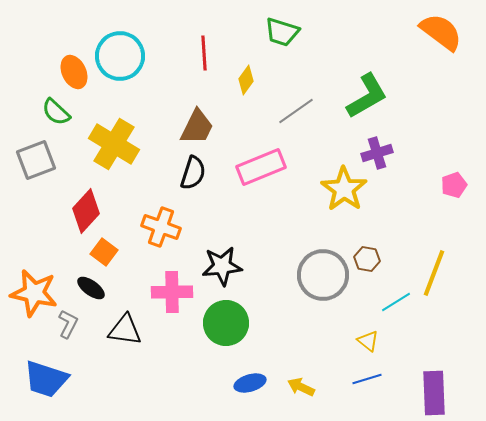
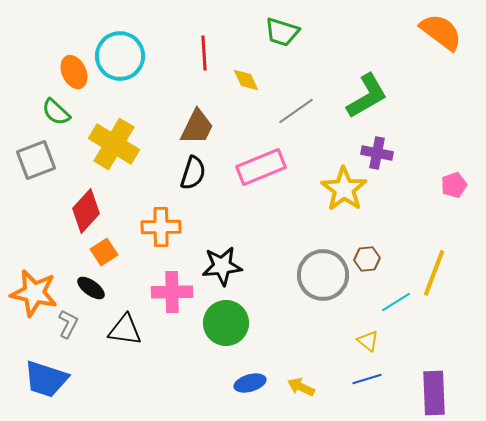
yellow diamond: rotated 60 degrees counterclockwise
purple cross: rotated 28 degrees clockwise
orange cross: rotated 21 degrees counterclockwise
orange square: rotated 20 degrees clockwise
brown hexagon: rotated 15 degrees counterclockwise
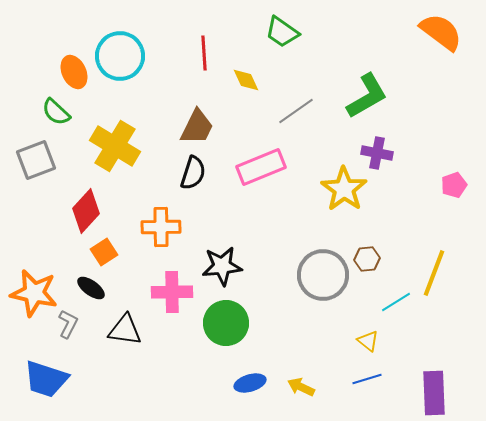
green trapezoid: rotated 18 degrees clockwise
yellow cross: moved 1 px right, 2 px down
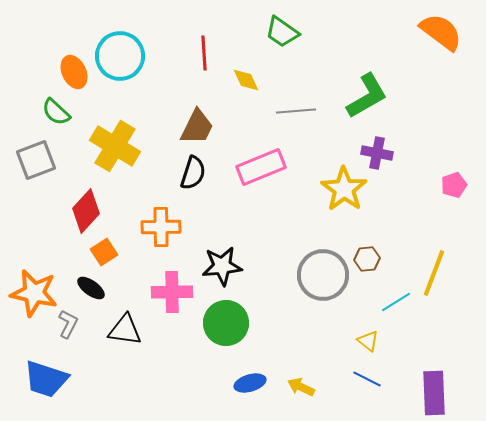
gray line: rotated 30 degrees clockwise
blue line: rotated 44 degrees clockwise
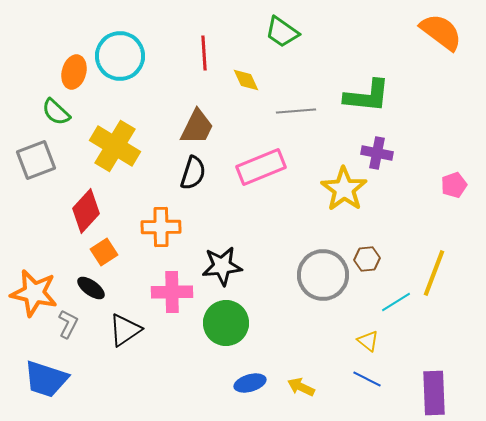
orange ellipse: rotated 40 degrees clockwise
green L-shape: rotated 36 degrees clockwise
black triangle: rotated 42 degrees counterclockwise
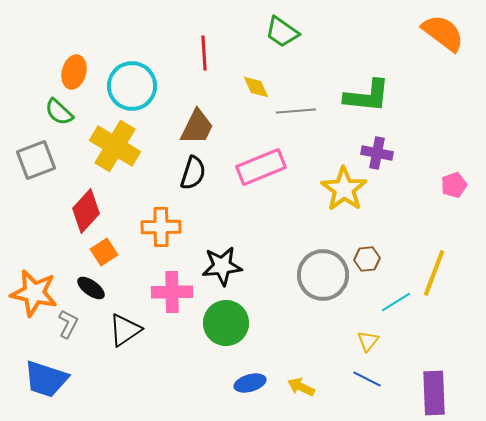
orange semicircle: moved 2 px right, 1 px down
cyan circle: moved 12 px right, 30 px down
yellow diamond: moved 10 px right, 7 px down
green semicircle: moved 3 px right
yellow triangle: rotated 30 degrees clockwise
